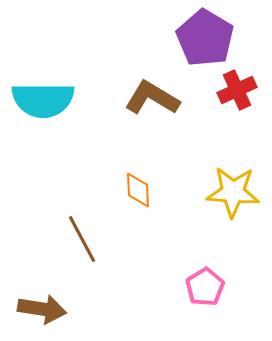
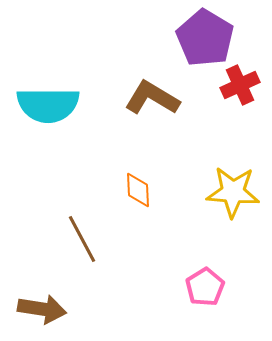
red cross: moved 3 px right, 5 px up
cyan semicircle: moved 5 px right, 5 px down
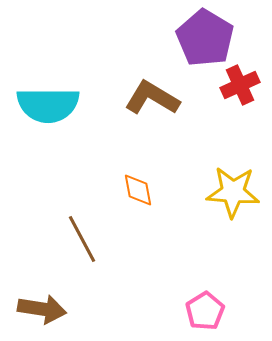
orange diamond: rotated 9 degrees counterclockwise
pink pentagon: moved 24 px down
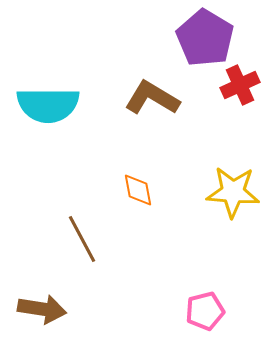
pink pentagon: rotated 18 degrees clockwise
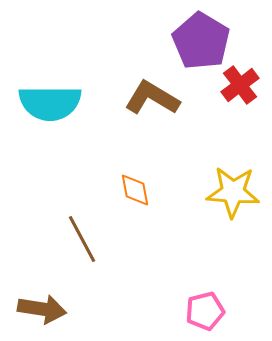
purple pentagon: moved 4 px left, 3 px down
red cross: rotated 12 degrees counterclockwise
cyan semicircle: moved 2 px right, 2 px up
orange diamond: moved 3 px left
